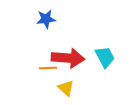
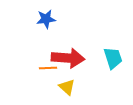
cyan trapezoid: moved 8 px right, 1 px down; rotated 10 degrees clockwise
yellow triangle: moved 1 px right, 1 px up
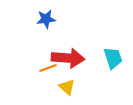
orange line: rotated 18 degrees counterclockwise
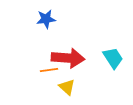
cyan trapezoid: rotated 15 degrees counterclockwise
orange line: moved 1 px right, 2 px down; rotated 12 degrees clockwise
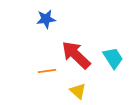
red arrow: moved 8 px right, 3 px up; rotated 140 degrees counterclockwise
orange line: moved 2 px left, 1 px down
yellow triangle: moved 11 px right, 4 px down
